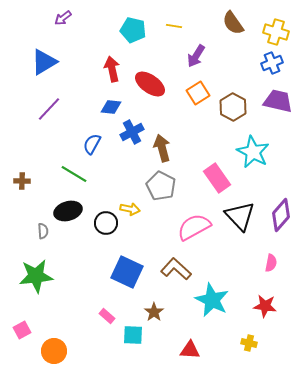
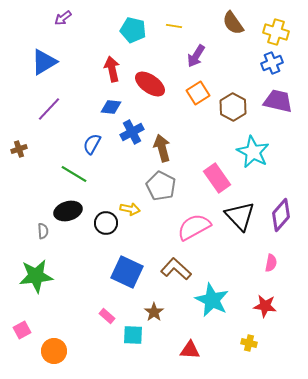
brown cross at (22, 181): moved 3 px left, 32 px up; rotated 21 degrees counterclockwise
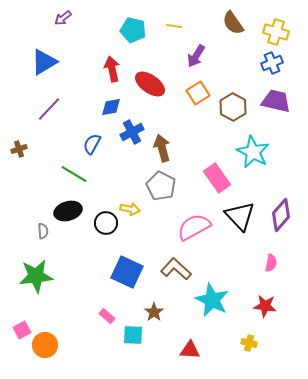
purple trapezoid at (278, 101): moved 2 px left
blue diamond at (111, 107): rotated 15 degrees counterclockwise
orange circle at (54, 351): moved 9 px left, 6 px up
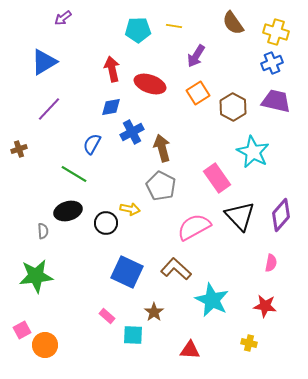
cyan pentagon at (133, 30): moved 5 px right; rotated 15 degrees counterclockwise
red ellipse at (150, 84): rotated 16 degrees counterclockwise
